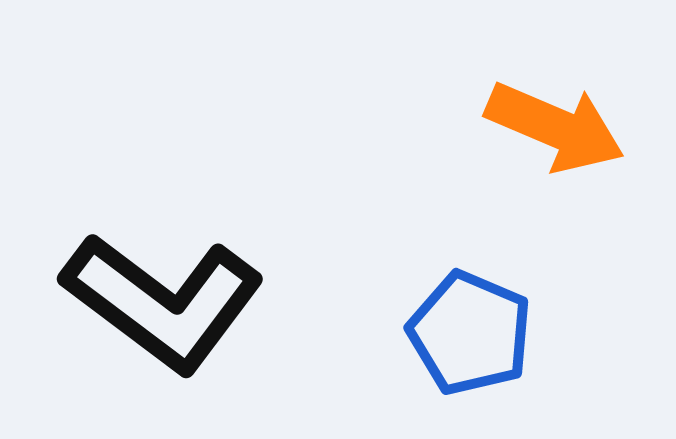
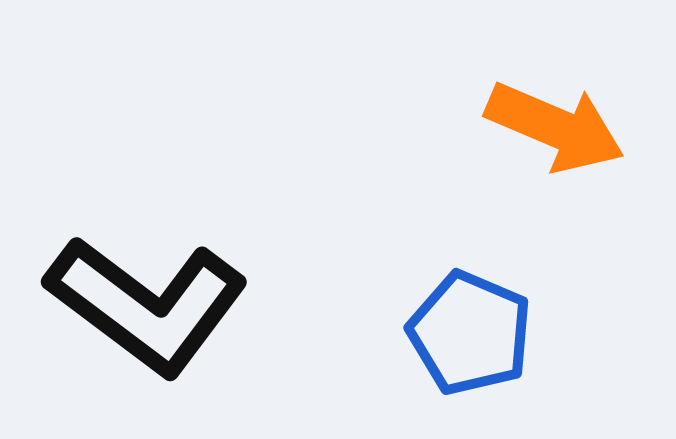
black L-shape: moved 16 px left, 3 px down
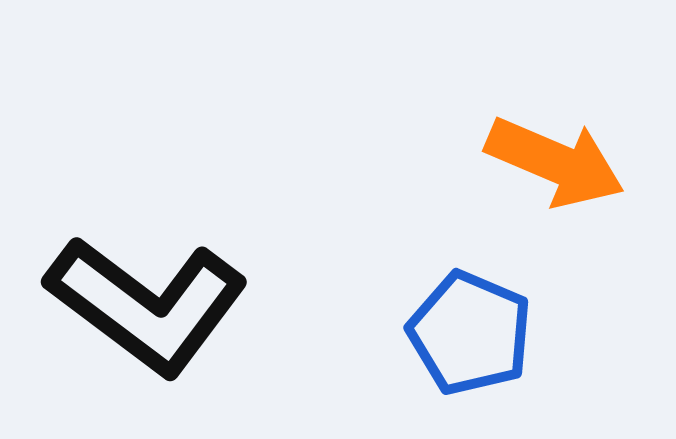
orange arrow: moved 35 px down
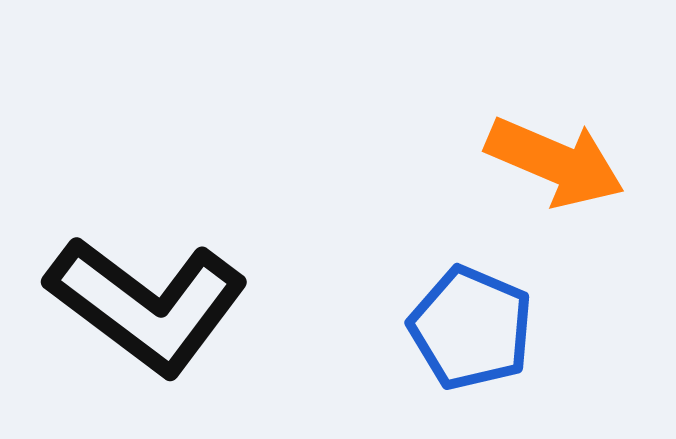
blue pentagon: moved 1 px right, 5 px up
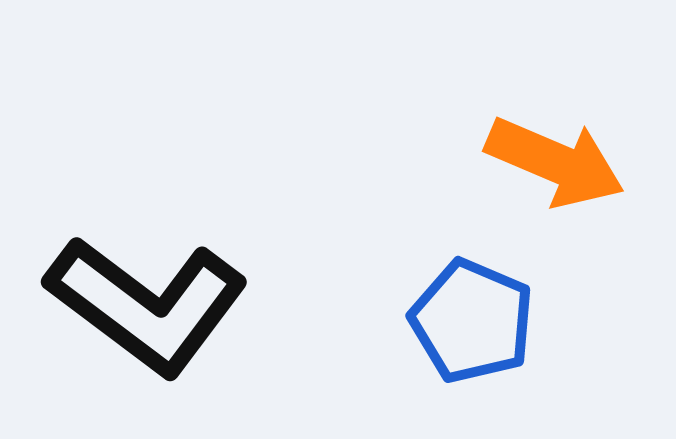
blue pentagon: moved 1 px right, 7 px up
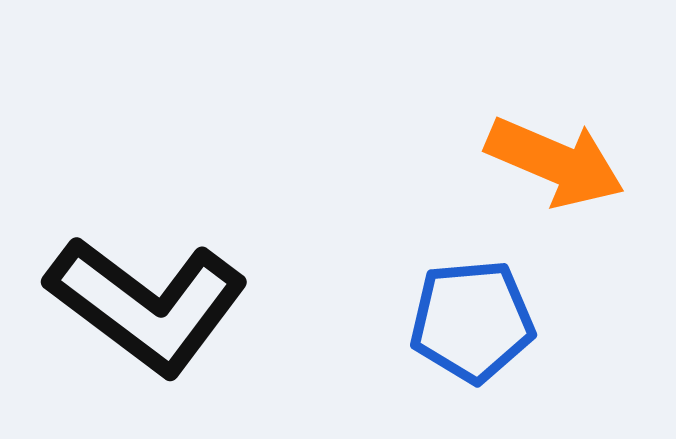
blue pentagon: rotated 28 degrees counterclockwise
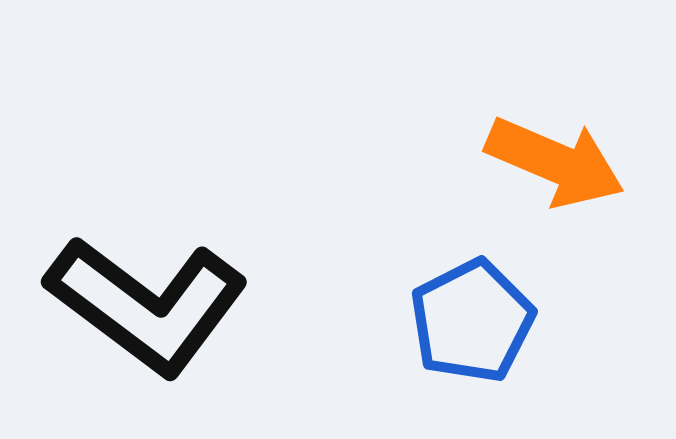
blue pentagon: rotated 22 degrees counterclockwise
